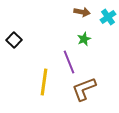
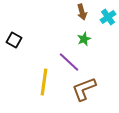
brown arrow: rotated 63 degrees clockwise
black square: rotated 14 degrees counterclockwise
purple line: rotated 25 degrees counterclockwise
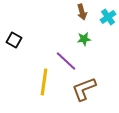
green star: rotated 16 degrees clockwise
purple line: moved 3 px left, 1 px up
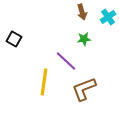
black square: moved 1 px up
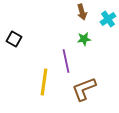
cyan cross: moved 2 px down
purple line: rotated 35 degrees clockwise
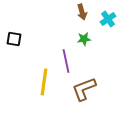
black square: rotated 21 degrees counterclockwise
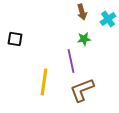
black square: moved 1 px right
purple line: moved 5 px right
brown L-shape: moved 2 px left, 1 px down
